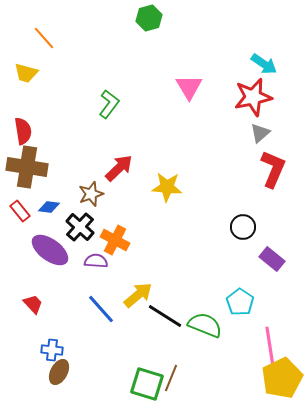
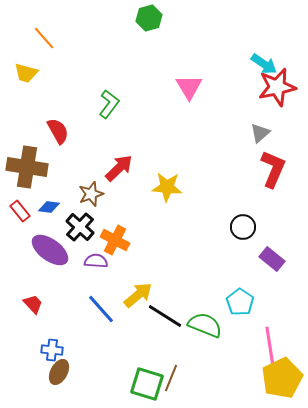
red star: moved 24 px right, 10 px up
red semicircle: moved 35 px right; rotated 20 degrees counterclockwise
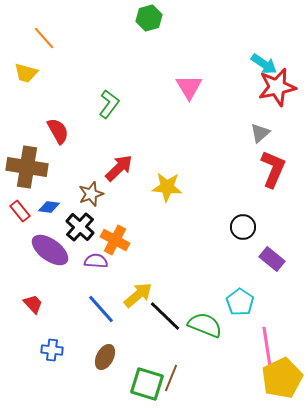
black line: rotated 12 degrees clockwise
pink line: moved 3 px left
brown ellipse: moved 46 px right, 15 px up
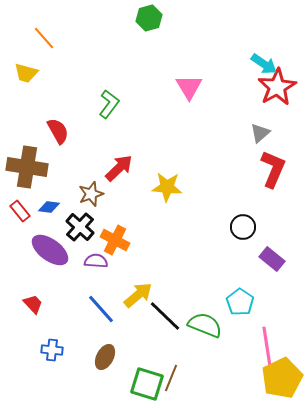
red star: rotated 18 degrees counterclockwise
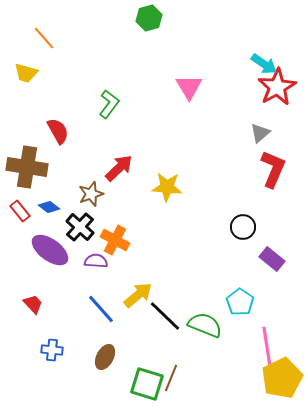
blue diamond: rotated 30 degrees clockwise
